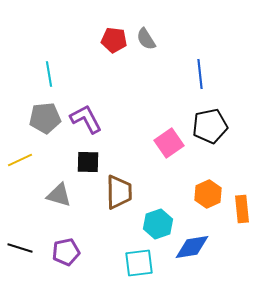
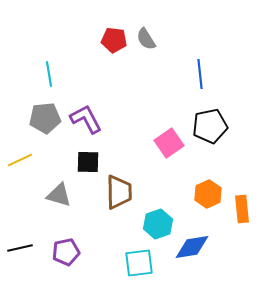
black line: rotated 30 degrees counterclockwise
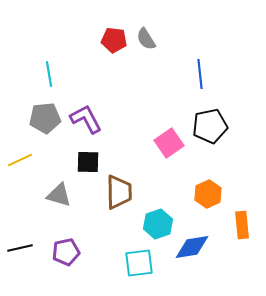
orange rectangle: moved 16 px down
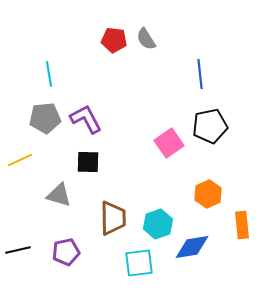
brown trapezoid: moved 6 px left, 26 px down
black line: moved 2 px left, 2 px down
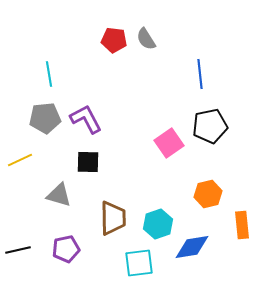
orange hexagon: rotated 12 degrees clockwise
purple pentagon: moved 3 px up
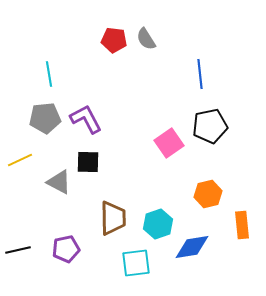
gray triangle: moved 13 px up; rotated 12 degrees clockwise
cyan square: moved 3 px left
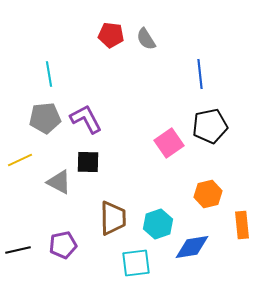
red pentagon: moved 3 px left, 5 px up
purple pentagon: moved 3 px left, 4 px up
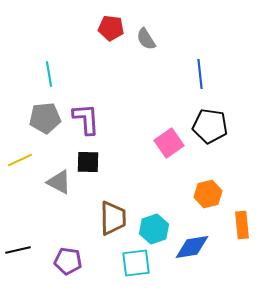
red pentagon: moved 7 px up
purple L-shape: rotated 24 degrees clockwise
black pentagon: rotated 20 degrees clockwise
cyan hexagon: moved 4 px left, 5 px down
purple pentagon: moved 5 px right, 16 px down; rotated 20 degrees clockwise
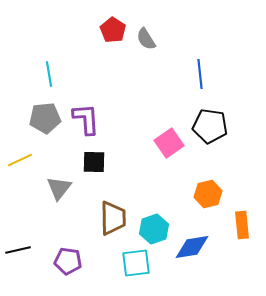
red pentagon: moved 2 px right, 2 px down; rotated 25 degrees clockwise
black square: moved 6 px right
gray triangle: moved 6 px down; rotated 40 degrees clockwise
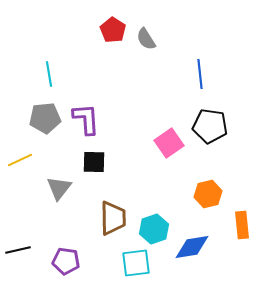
purple pentagon: moved 2 px left
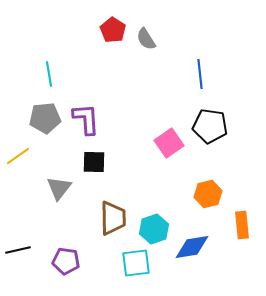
yellow line: moved 2 px left, 4 px up; rotated 10 degrees counterclockwise
